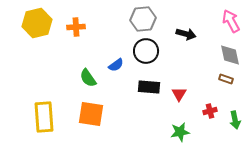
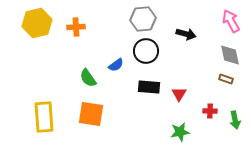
red cross: rotated 16 degrees clockwise
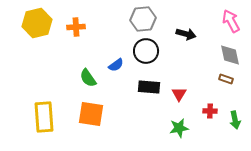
green star: moved 1 px left, 4 px up
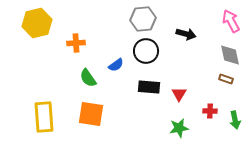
orange cross: moved 16 px down
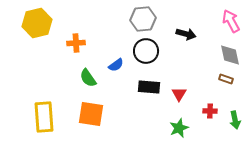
green star: rotated 12 degrees counterclockwise
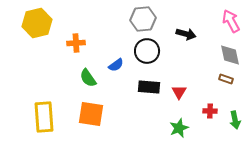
black circle: moved 1 px right
red triangle: moved 2 px up
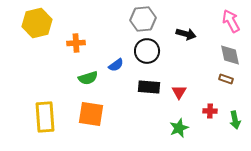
green semicircle: rotated 72 degrees counterclockwise
yellow rectangle: moved 1 px right
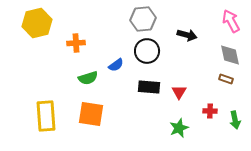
black arrow: moved 1 px right, 1 px down
yellow rectangle: moved 1 px right, 1 px up
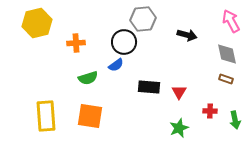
black circle: moved 23 px left, 9 px up
gray diamond: moved 3 px left, 1 px up
orange square: moved 1 px left, 2 px down
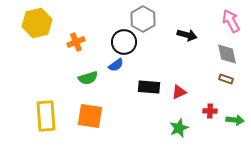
gray hexagon: rotated 25 degrees counterclockwise
orange cross: moved 1 px up; rotated 18 degrees counterclockwise
red triangle: rotated 35 degrees clockwise
green arrow: rotated 72 degrees counterclockwise
